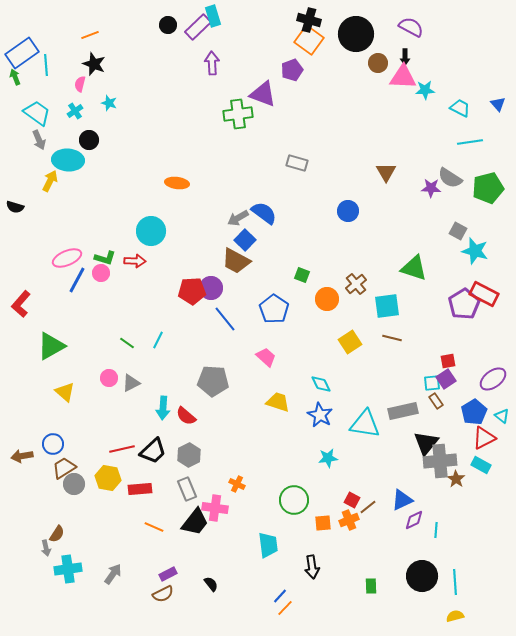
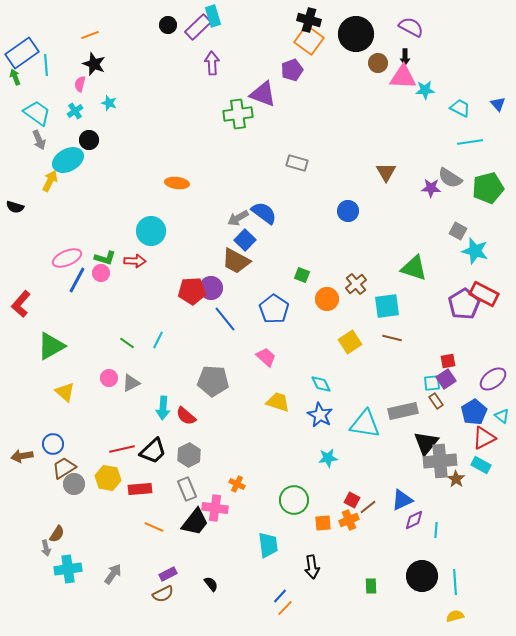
cyan ellipse at (68, 160): rotated 32 degrees counterclockwise
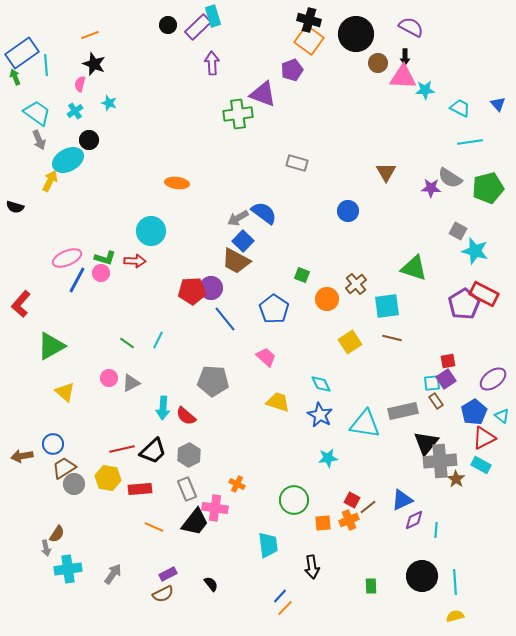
blue square at (245, 240): moved 2 px left, 1 px down
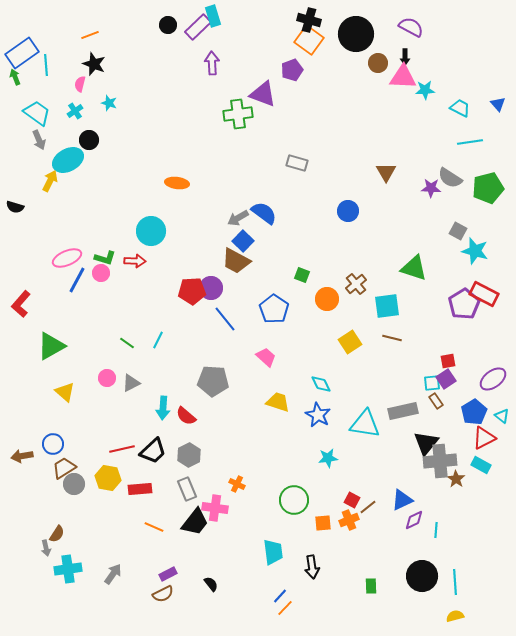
pink circle at (109, 378): moved 2 px left
blue star at (320, 415): moved 2 px left
cyan trapezoid at (268, 545): moved 5 px right, 7 px down
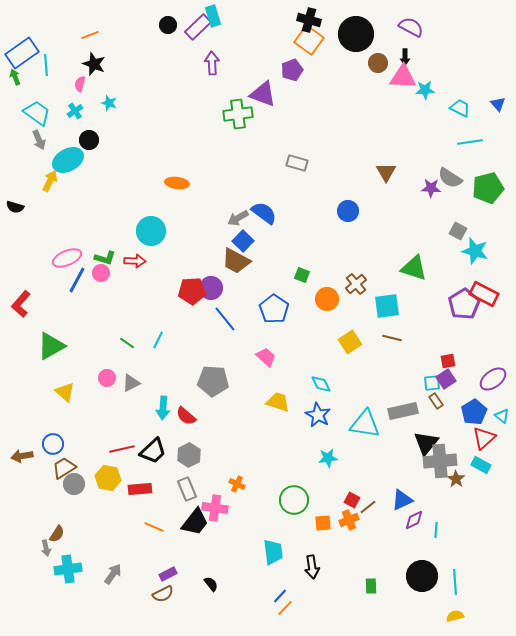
red triangle at (484, 438): rotated 15 degrees counterclockwise
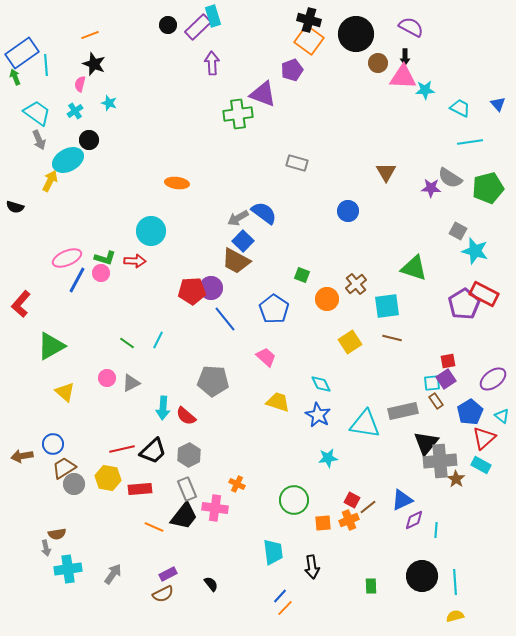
blue pentagon at (474, 412): moved 4 px left
black trapezoid at (195, 522): moved 11 px left, 6 px up
brown semicircle at (57, 534): rotated 48 degrees clockwise
